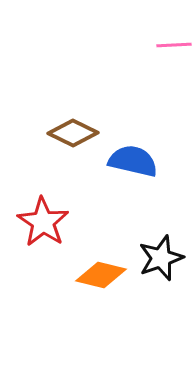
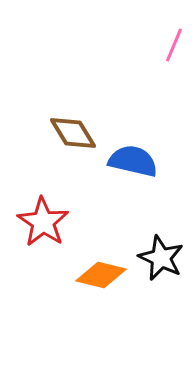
pink line: rotated 64 degrees counterclockwise
brown diamond: rotated 33 degrees clockwise
black star: rotated 27 degrees counterclockwise
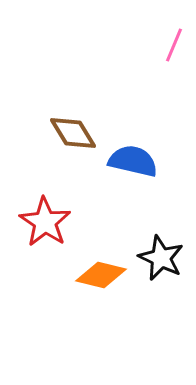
red star: moved 2 px right
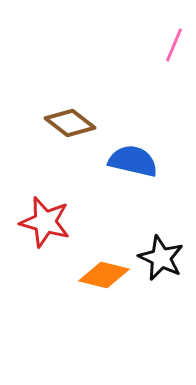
brown diamond: moved 3 px left, 10 px up; rotated 21 degrees counterclockwise
red star: rotated 18 degrees counterclockwise
orange diamond: moved 3 px right
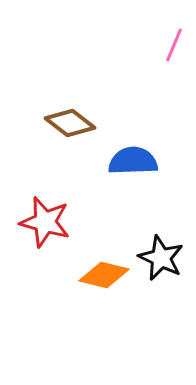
blue semicircle: rotated 15 degrees counterclockwise
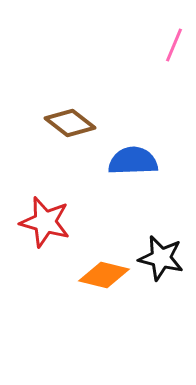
black star: rotated 12 degrees counterclockwise
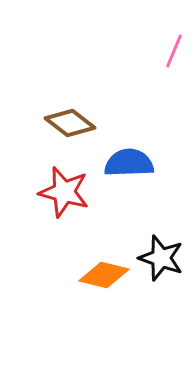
pink line: moved 6 px down
blue semicircle: moved 4 px left, 2 px down
red star: moved 19 px right, 30 px up
black star: rotated 6 degrees clockwise
